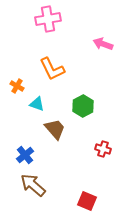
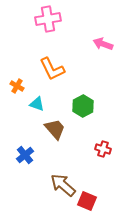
brown arrow: moved 30 px right
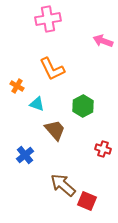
pink arrow: moved 3 px up
brown trapezoid: moved 1 px down
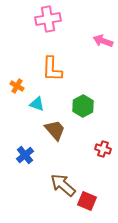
orange L-shape: rotated 28 degrees clockwise
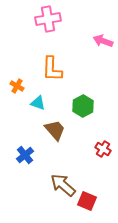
cyan triangle: moved 1 px right, 1 px up
red cross: rotated 14 degrees clockwise
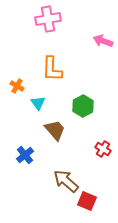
cyan triangle: rotated 35 degrees clockwise
brown arrow: moved 3 px right, 4 px up
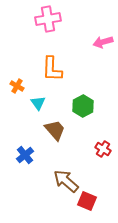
pink arrow: moved 1 px down; rotated 36 degrees counterclockwise
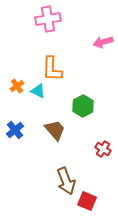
orange cross: rotated 24 degrees clockwise
cyan triangle: moved 12 px up; rotated 28 degrees counterclockwise
blue cross: moved 10 px left, 25 px up
brown arrow: rotated 152 degrees counterclockwise
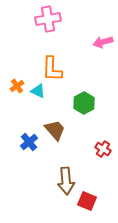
green hexagon: moved 1 px right, 3 px up
blue cross: moved 14 px right, 12 px down
brown arrow: rotated 16 degrees clockwise
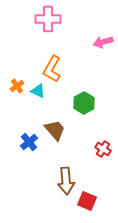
pink cross: rotated 10 degrees clockwise
orange L-shape: rotated 28 degrees clockwise
